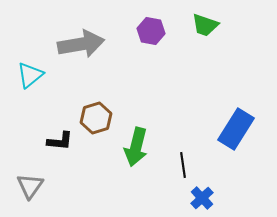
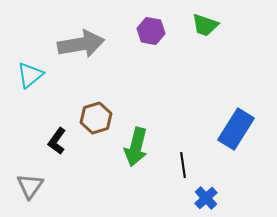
black L-shape: moved 3 px left; rotated 120 degrees clockwise
blue cross: moved 4 px right
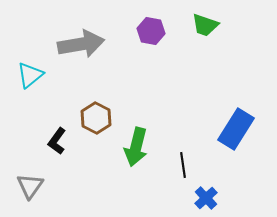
brown hexagon: rotated 16 degrees counterclockwise
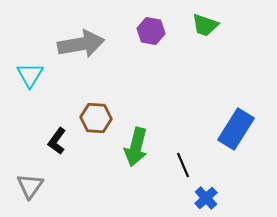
cyan triangle: rotated 20 degrees counterclockwise
brown hexagon: rotated 24 degrees counterclockwise
black line: rotated 15 degrees counterclockwise
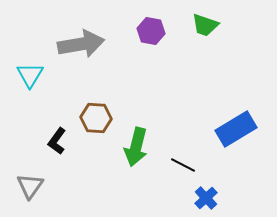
blue rectangle: rotated 27 degrees clockwise
black line: rotated 40 degrees counterclockwise
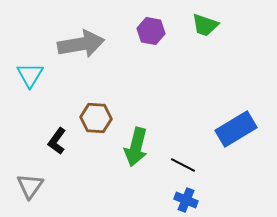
blue cross: moved 20 px left, 2 px down; rotated 25 degrees counterclockwise
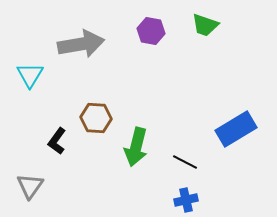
black line: moved 2 px right, 3 px up
blue cross: rotated 35 degrees counterclockwise
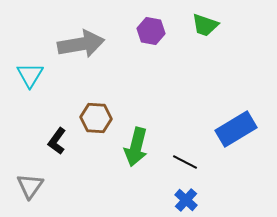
blue cross: rotated 35 degrees counterclockwise
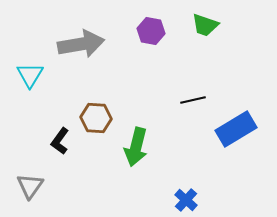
black L-shape: moved 3 px right
black line: moved 8 px right, 62 px up; rotated 40 degrees counterclockwise
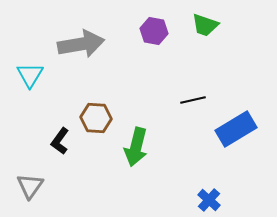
purple hexagon: moved 3 px right
blue cross: moved 23 px right
